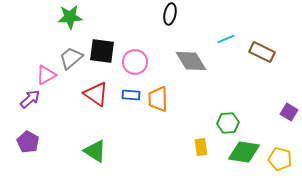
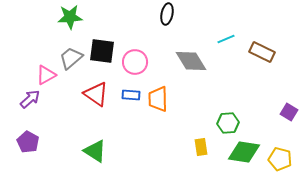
black ellipse: moved 3 px left
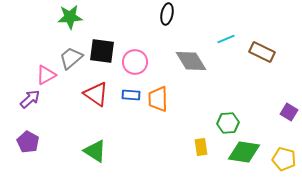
yellow pentagon: moved 4 px right
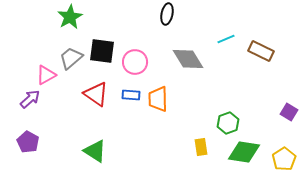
green star: rotated 25 degrees counterclockwise
brown rectangle: moved 1 px left, 1 px up
gray diamond: moved 3 px left, 2 px up
green hexagon: rotated 15 degrees counterclockwise
yellow pentagon: rotated 25 degrees clockwise
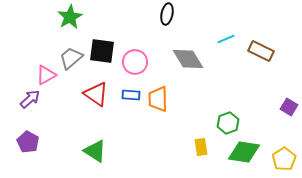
purple square: moved 5 px up
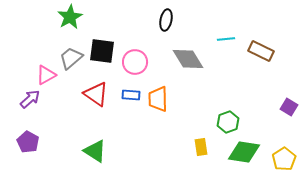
black ellipse: moved 1 px left, 6 px down
cyan line: rotated 18 degrees clockwise
green hexagon: moved 1 px up
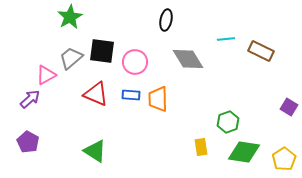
red triangle: rotated 12 degrees counterclockwise
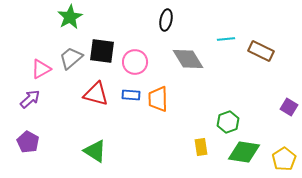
pink triangle: moved 5 px left, 6 px up
red triangle: rotated 8 degrees counterclockwise
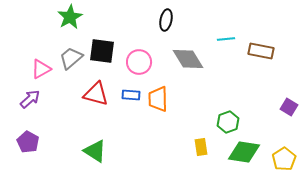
brown rectangle: rotated 15 degrees counterclockwise
pink circle: moved 4 px right
